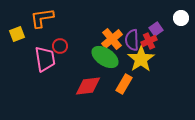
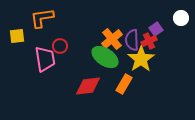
yellow square: moved 2 px down; rotated 14 degrees clockwise
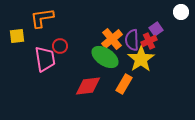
white circle: moved 6 px up
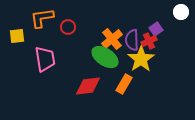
red circle: moved 8 px right, 19 px up
